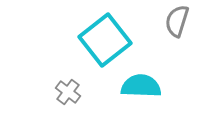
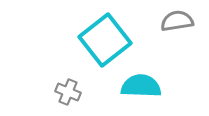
gray semicircle: rotated 64 degrees clockwise
gray cross: rotated 15 degrees counterclockwise
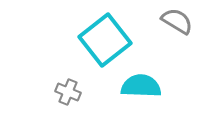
gray semicircle: rotated 40 degrees clockwise
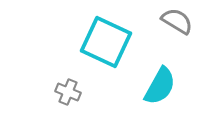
cyan square: moved 1 px right, 2 px down; rotated 27 degrees counterclockwise
cyan semicircle: moved 19 px right; rotated 117 degrees clockwise
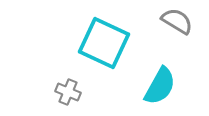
cyan square: moved 2 px left, 1 px down
